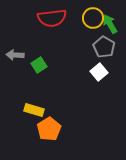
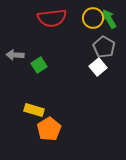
green arrow: moved 1 px left, 5 px up
white square: moved 1 px left, 5 px up
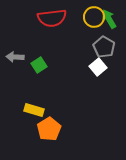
yellow circle: moved 1 px right, 1 px up
gray arrow: moved 2 px down
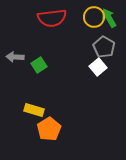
green arrow: moved 1 px up
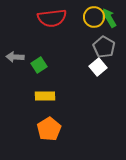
yellow rectangle: moved 11 px right, 14 px up; rotated 18 degrees counterclockwise
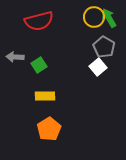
red semicircle: moved 13 px left, 3 px down; rotated 8 degrees counterclockwise
